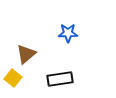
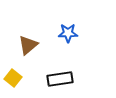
brown triangle: moved 2 px right, 9 px up
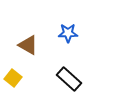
brown triangle: rotated 50 degrees counterclockwise
black rectangle: moved 9 px right; rotated 50 degrees clockwise
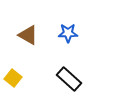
brown triangle: moved 10 px up
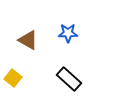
brown triangle: moved 5 px down
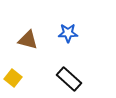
brown triangle: rotated 15 degrees counterclockwise
